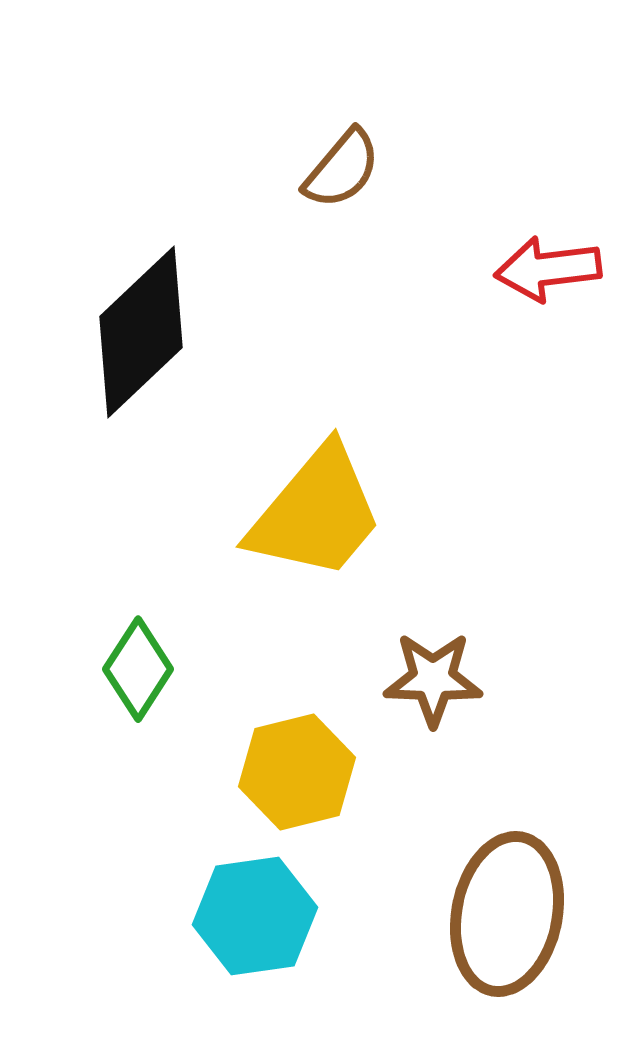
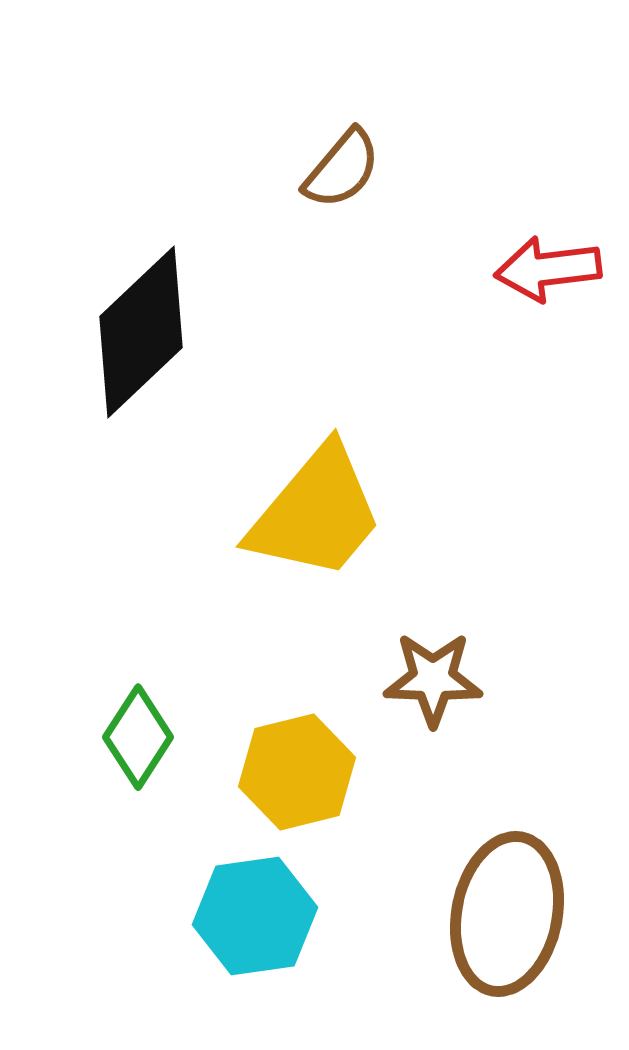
green diamond: moved 68 px down
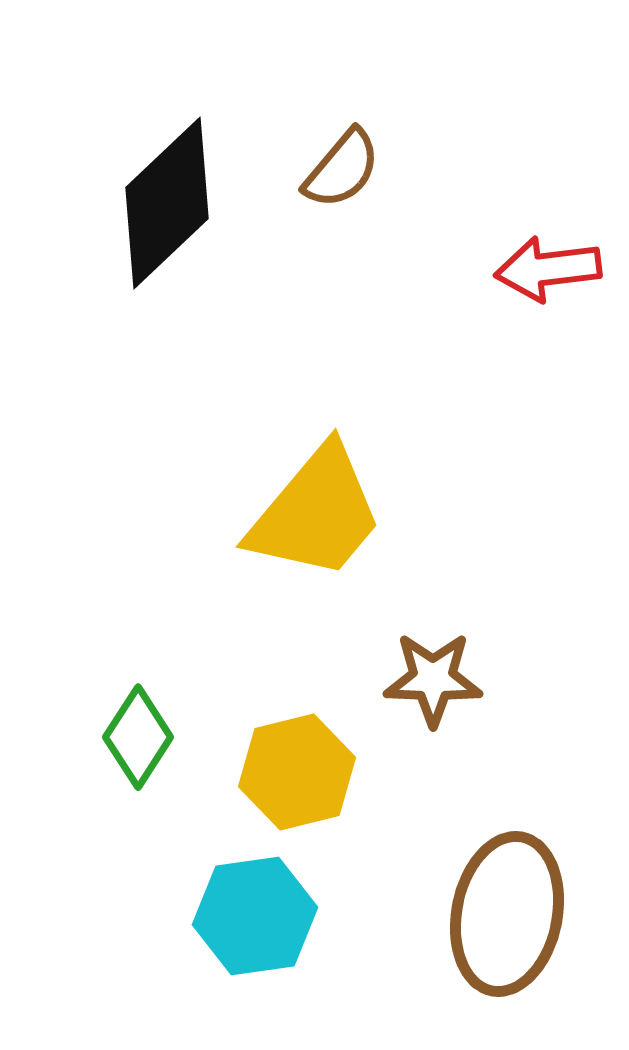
black diamond: moved 26 px right, 129 px up
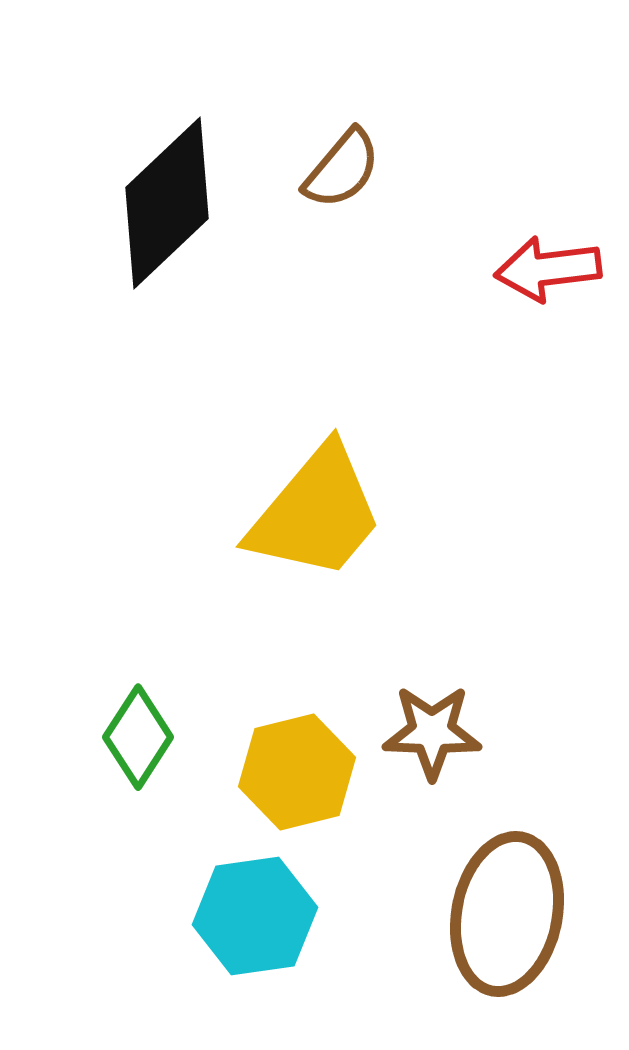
brown star: moved 1 px left, 53 px down
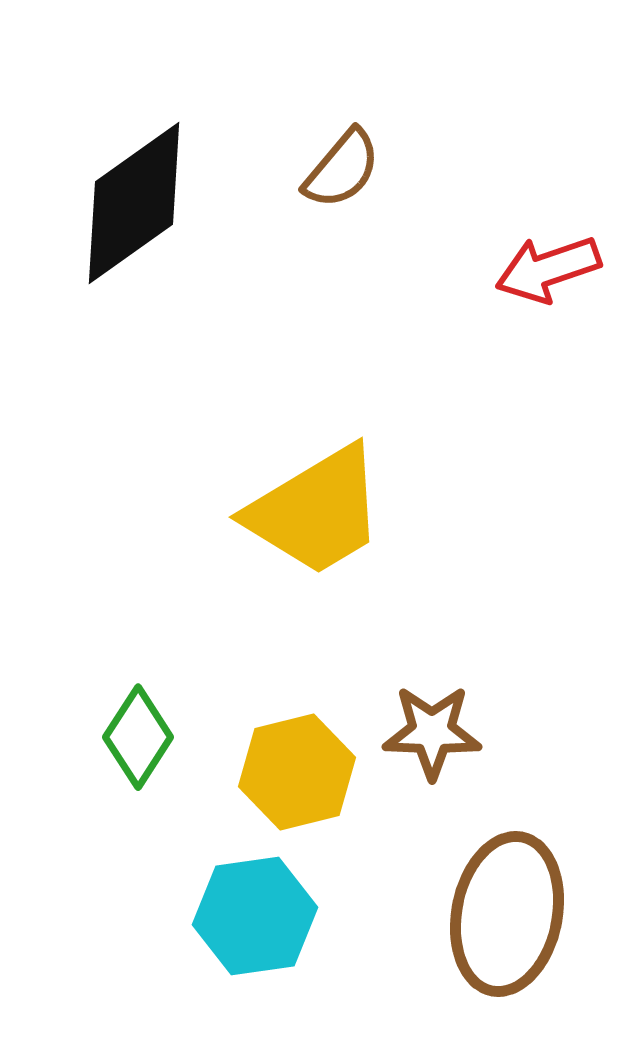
black diamond: moved 33 px left; rotated 8 degrees clockwise
red arrow: rotated 12 degrees counterclockwise
yellow trapezoid: moved 2 px up; rotated 19 degrees clockwise
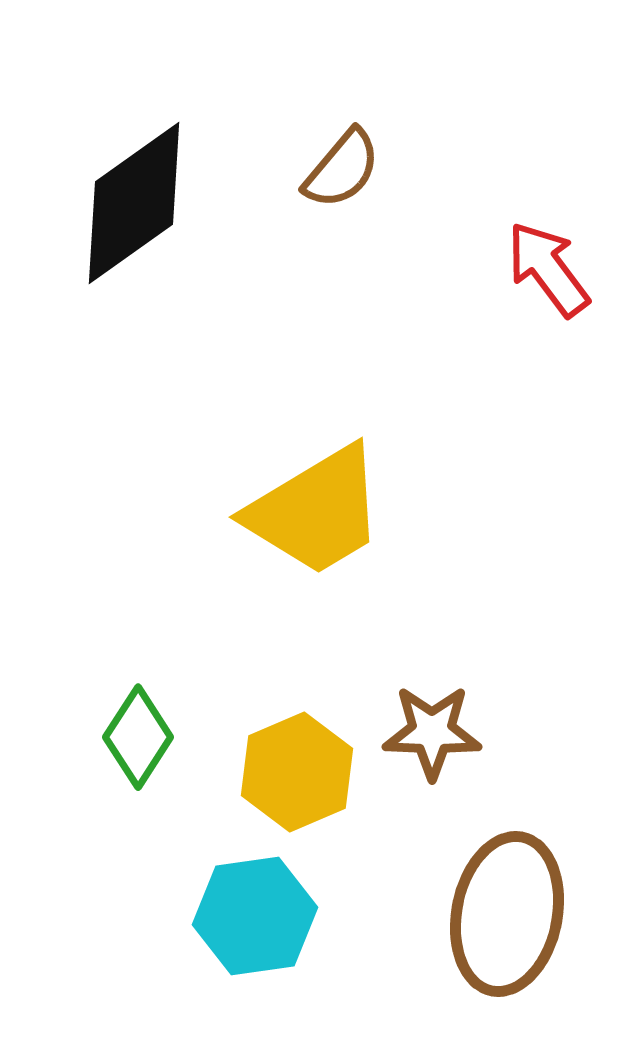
red arrow: rotated 72 degrees clockwise
yellow hexagon: rotated 9 degrees counterclockwise
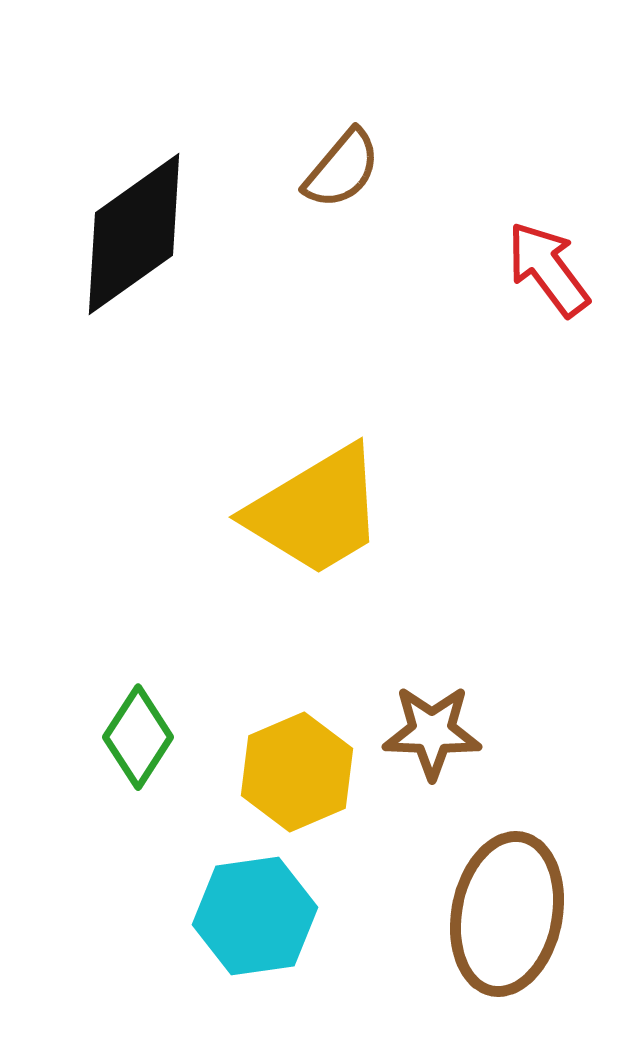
black diamond: moved 31 px down
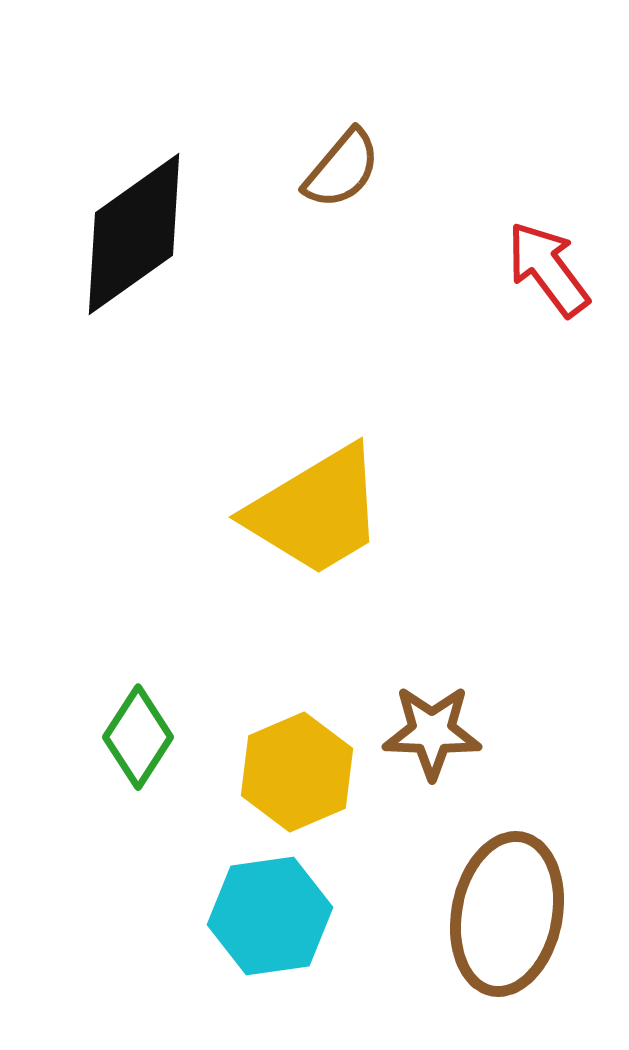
cyan hexagon: moved 15 px right
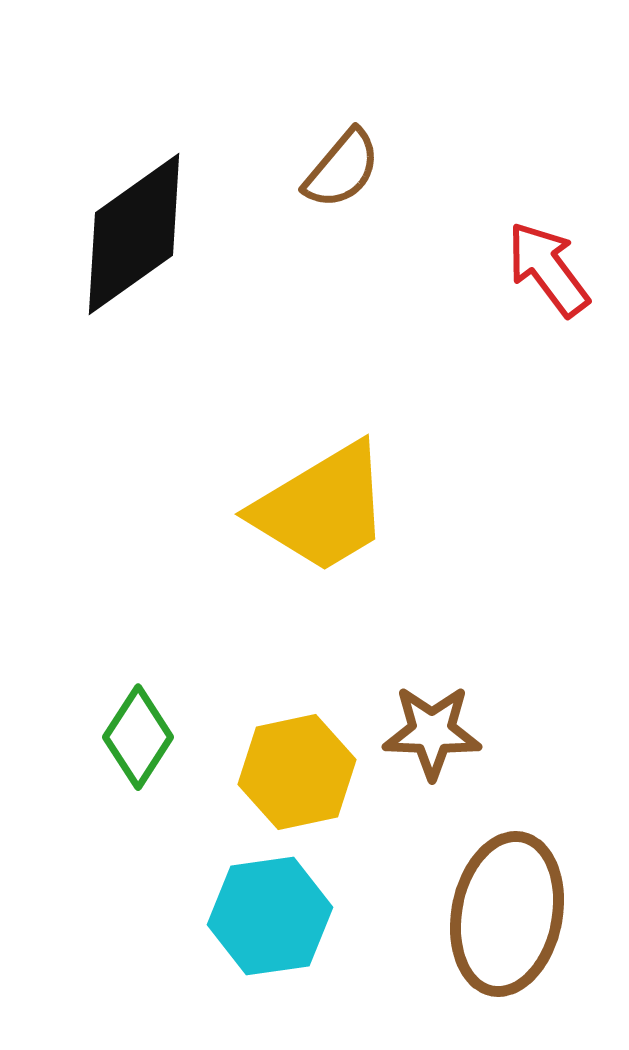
yellow trapezoid: moved 6 px right, 3 px up
yellow hexagon: rotated 11 degrees clockwise
